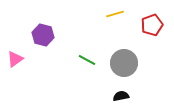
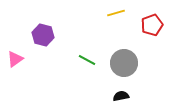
yellow line: moved 1 px right, 1 px up
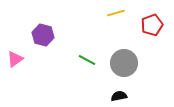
black semicircle: moved 2 px left
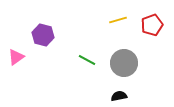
yellow line: moved 2 px right, 7 px down
pink triangle: moved 1 px right, 2 px up
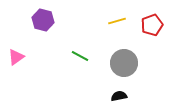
yellow line: moved 1 px left, 1 px down
purple hexagon: moved 15 px up
green line: moved 7 px left, 4 px up
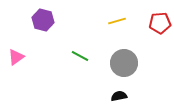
red pentagon: moved 8 px right, 2 px up; rotated 15 degrees clockwise
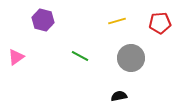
gray circle: moved 7 px right, 5 px up
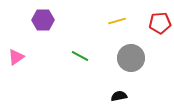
purple hexagon: rotated 15 degrees counterclockwise
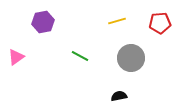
purple hexagon: moved 2 px down; rotated 10 degrees counterclockwise
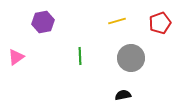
red pentagon: rotated 15 degrees counterclockwise
green line: rotated 60 degrees clockwise
black semicircle: moved 4 px right, 1 px up
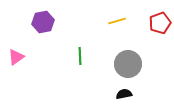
gray circle: moved 3 px left, 6 px down
black semicircle: moved 1 px right, 1 px up
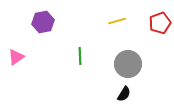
black semicircle: rotated 133 degrees clockwise
